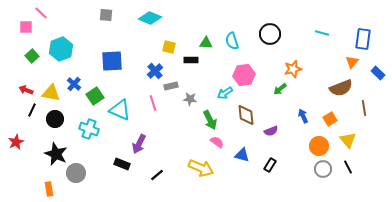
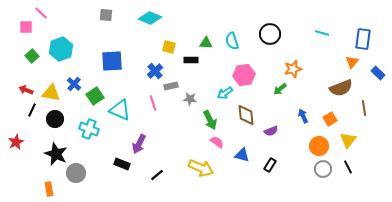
yellow triangle at (348, 140): rotated 18 degrees clockwise
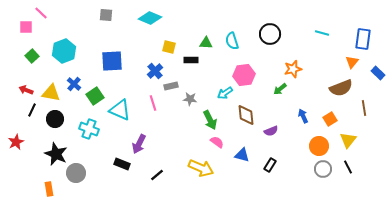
cyan hexagon at (61, 49): moved 3 px right, 2 px down
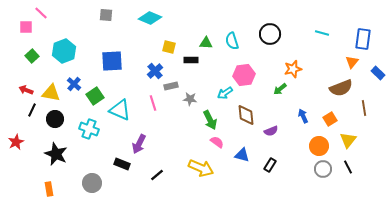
gray circle at (76, 173): moved 16 px right, 10 px down
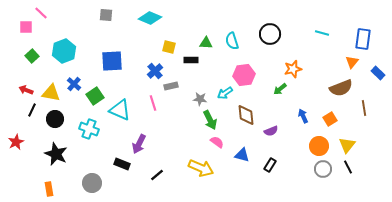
gray star at (190, 99): moved 10 px right
yellow triangle at (348, 140): moved 1 px left, 5 px down
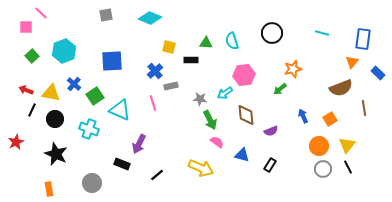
gray square at (106, 15): rotated 16 degrees counterclockwise
black circle at (270, 34): moved 2 px right, 1 px up
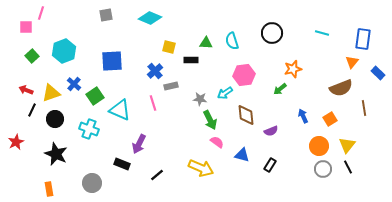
pink line at (41, 13): rotated 64 degrees clockwise
yellow triangle at (51, 93): rotated 30 degrees counterclockwise
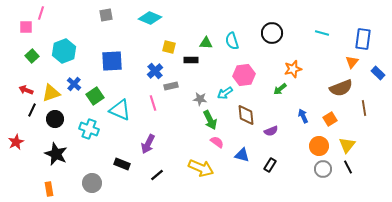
purple arrow at (139, 144): moved 9 px right
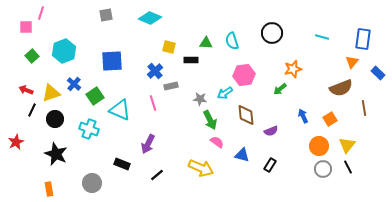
cyan line at (322, 33): moved 4 px down
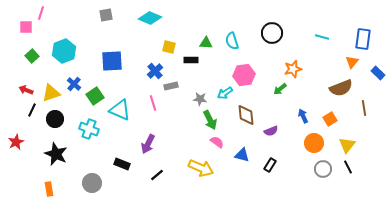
orange circle at (319, 146): moved 5 px left, 3 px up
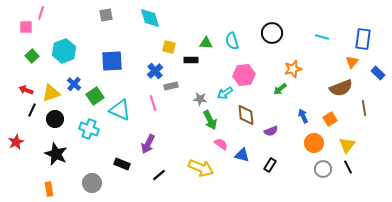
cyan diamond at (150, 18): rotated 50 degrees clockwise
pink semicircle at (217, 142): moved 4 px right, 2 px down
black line at (157, 175): moved 2 px right
